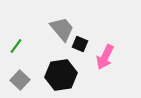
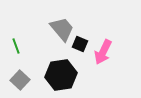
green line: rotated 56 degrees counterclockwise
pink arrow: moved 2 px left, 5 px up
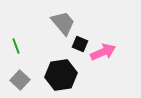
gray trapezoid: moved 1 px right, 6 px up
pink arrow: rotated 140 degrees counterclockwise
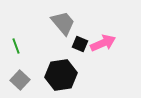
pink arrow: moved 9 px up
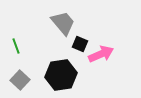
pink arrow: moved 2 px left, 11 px down
